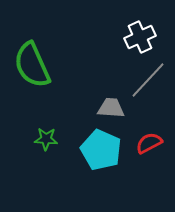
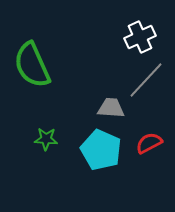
gray line: moved 2 px left
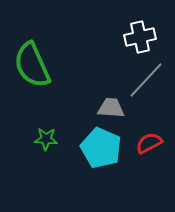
white cross: rotated 12 degrees clockwise
cyan pentagon: moved 2 px up
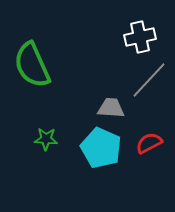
gray line: moved 3 px right
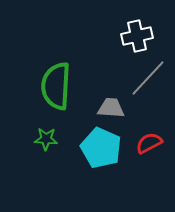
white cross: moved 3 px left, 1 px up
green semicircle: moved 24 px right, 21 px down; rotated 27 degrees clockwise
gray line: moved 1 px left, 2 px up
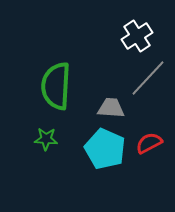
white cross: rotated 20 degrees counterclockwise
cyan pentagon: moved 4 px right, 1 px down
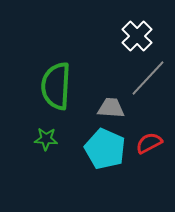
white cross: rotated 12 degrees counterclockwise
